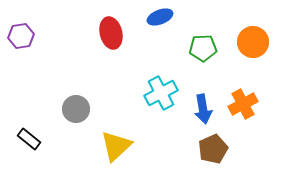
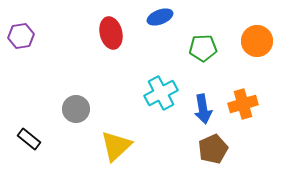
orange circle: moved 4 px right, 1 px up
orange cross: rotated 12 degrees clockwise
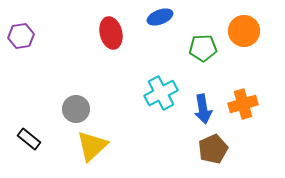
orange circle: moved 13 px left, 10 px up
yellow triangle: moved 24 px left
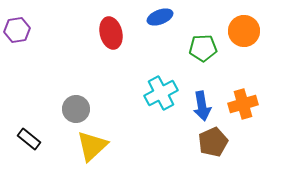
purple hexagon: moved 4 px left, 6 px up
blue arrow: moved 1 px left, 3 px up
brown pentagon: moved 7 px up
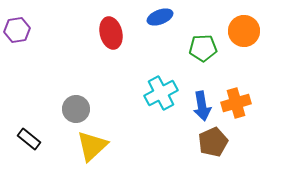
orange cross: moved 7 px left, 1 px up
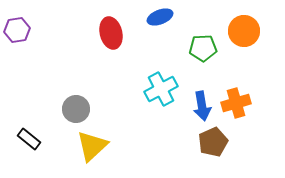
cyan cross: moved 4 px up
